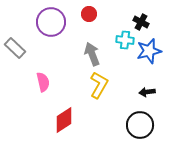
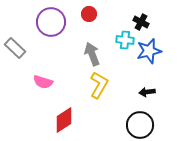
pink semicircle: rotated 120 degrees clockwise
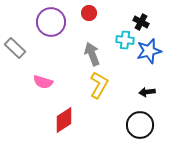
red circle: moved 1 px up
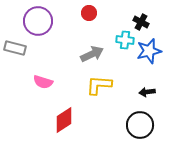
purple circle: moved 13 px left, 1 px up
gray rectangle: rotated 30 degrees counterclockwise
gray arrow: rotated 85 degrees clockwise
yellow L-shape: rotated 116 degrees counterclockwise
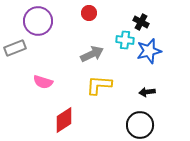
gray rectangle: rotated 35 degrees counterclockwise
